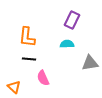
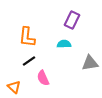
cyan semicircle: moved 3 px left
black line: moved 2 px down; rotated 40 degrees counterclockwise
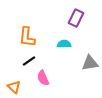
purple rectangle: moved 4 px right, 2 px up
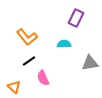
orange L-shape: rotated 45 degrees counterclockwise
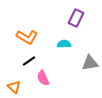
orange L-shape: rotated 20 degrees counterclockwise
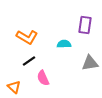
purple rectangle: moved 9 px right, 7 px down; rotated 18 degrees counterclockwise
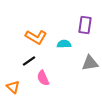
orange L-shape: moved 9 px right
orange triangle: moved 1 px left
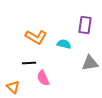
cyan semicircle: rotated 16 degrees clockwise
black line: moved 2 px down; rotated 32 degrees clockwise
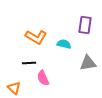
gray triangle: moved 2 px left
orange triangle: moved 1 px right, 1 px down
